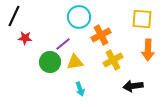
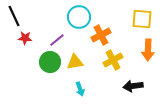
black line: rotated 50 degrees counterclockwise
purple line: moved 6 px left, 4 px up
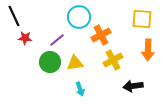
yellow triangle: moved 1 px down
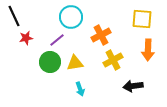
cyan circle: moved 8 px left
red star: moved 1 px right; rotated 16 degrees counterclockwise
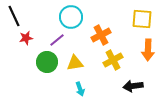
green circle: moved 3 px left
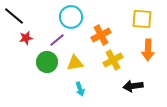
black line: rotated 25 degrees counterclockwise
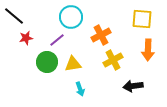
yellow triangle: moved 2 px left, 1 px down
